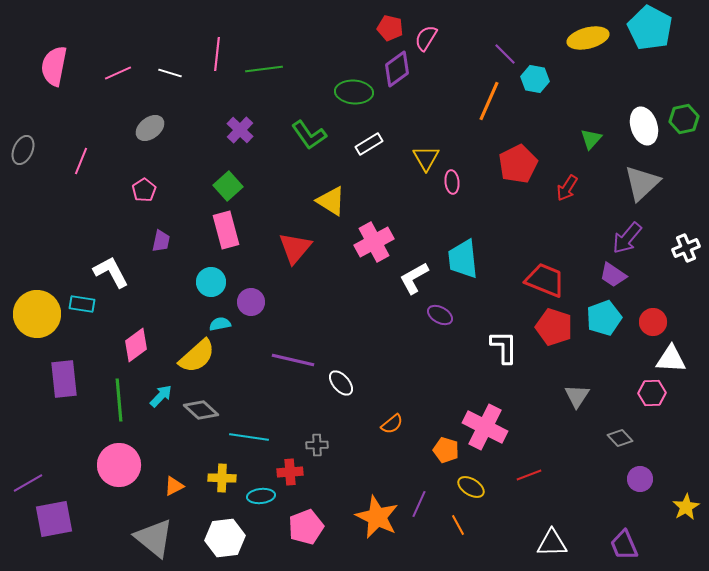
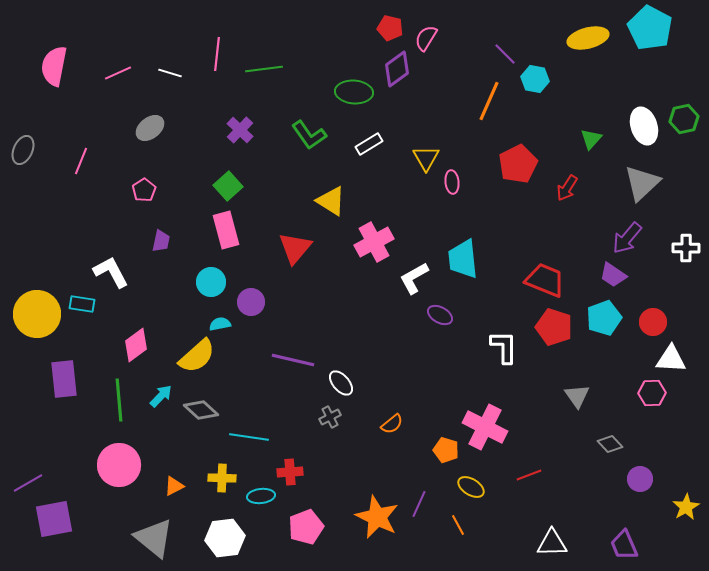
white cross at (686, 248): rotated 24 degrees clockwise
gray triangle at (577, 396): rotated 8 degrees counterclockwise
gray diamond at (620, 438): moved 10 px left, 6 px down
gray cross at (317, 445): moved 13 px right, 28 px up; rotated 25 degrees counterclockwise
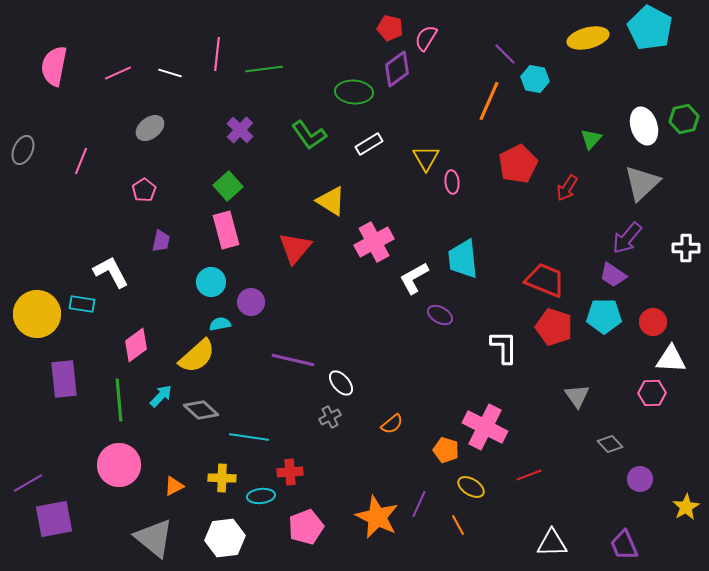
cyan pentagon at (604, 318): moved 2 px up; rotated 20 degrees clockwise
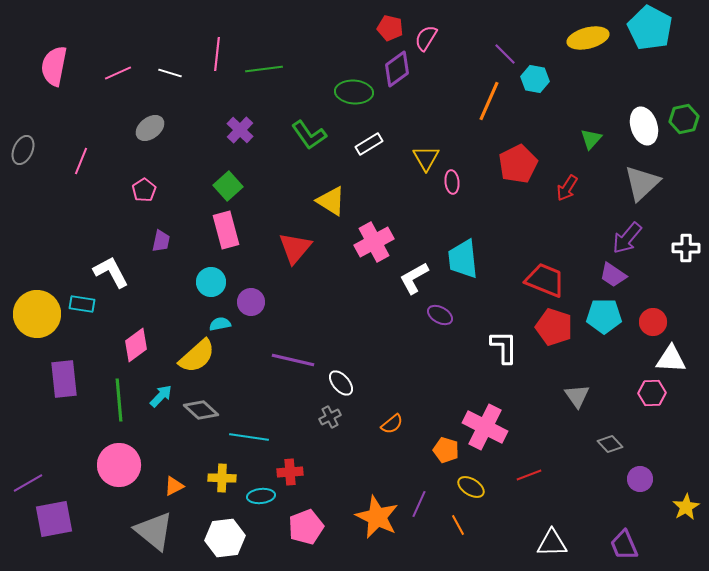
gray triangle at (154, 538): moved 7 px up
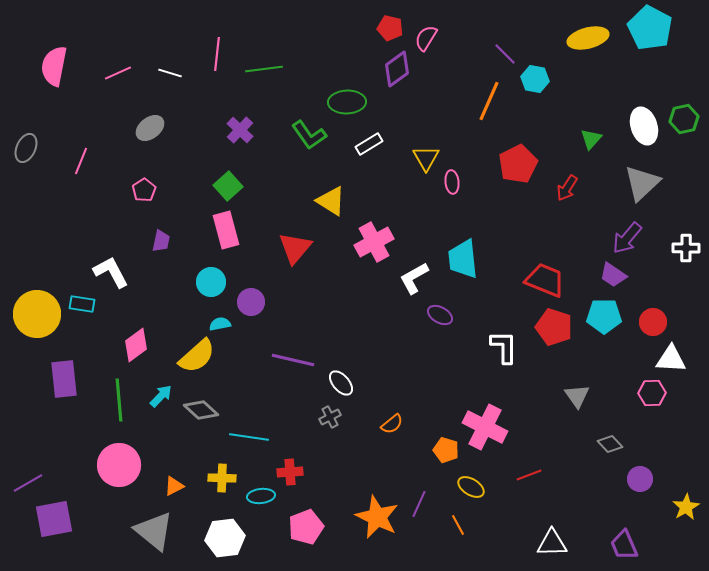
green ellipse at (354, 92): moved 7 px left, 10 px down; rotated 6 degrees counterclockwise
gray ellipse at (23, 150): moved 3 px right, 2 px up
